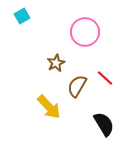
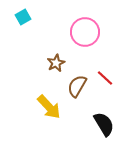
cyan square: moved 1 px right, 1 px down
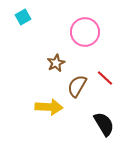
yellow arrow: rotated 44 degrees counterclockwise
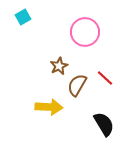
brown star: moved 3 px right, 3 px down
brown semicircle: moved 1 px up
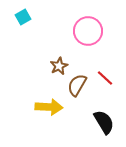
pink circle: moved 3 px right, 1 px up
black semicircle: moved 2 px up
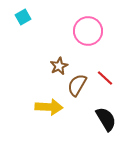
black semicircle: moved 2 px right, 3 px up
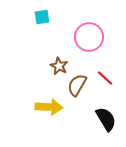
cyan square: moved 19 px right; rotated 21 degrees clockwise
pink circle: moved 1 px right, 6 px down
brown star: rotated 18 degrees counterclockwise
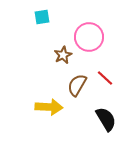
brown star: moved 4 px right, 11 px up; rotated 18 degrees clockwise
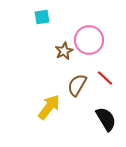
pink circle: moved 3 px down
brown star: moved 1 px right, 4 px up
yellow arrow: rotated 56 degrees counterclockwise
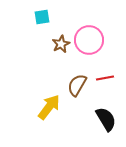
brown star: moved 3 px left, 7 px up
red line: rotated 54 degrees counterclockwise
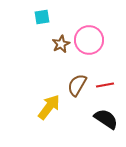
red line: moved 7 px down
black semicircle: rotated 25 degrees counterclockwise
